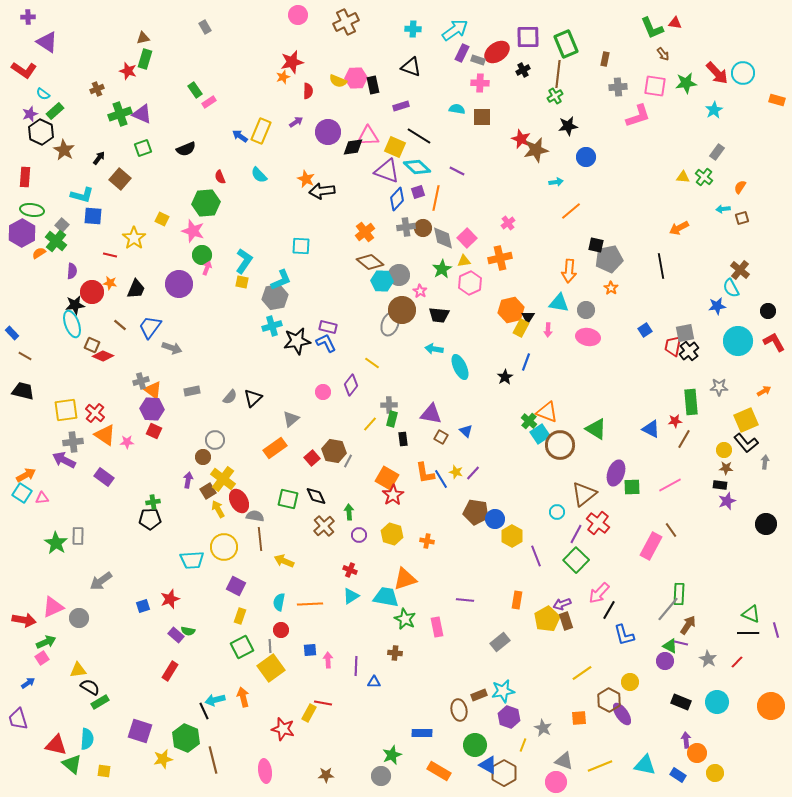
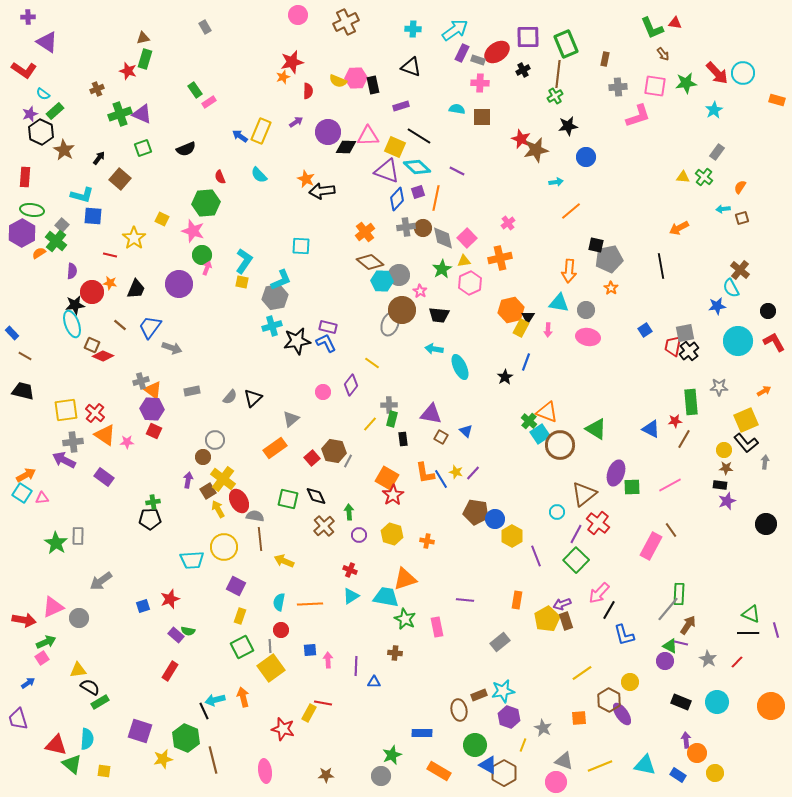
black diamond at (353, 147): moved 7 px left; rotated 10 degrees clockwise
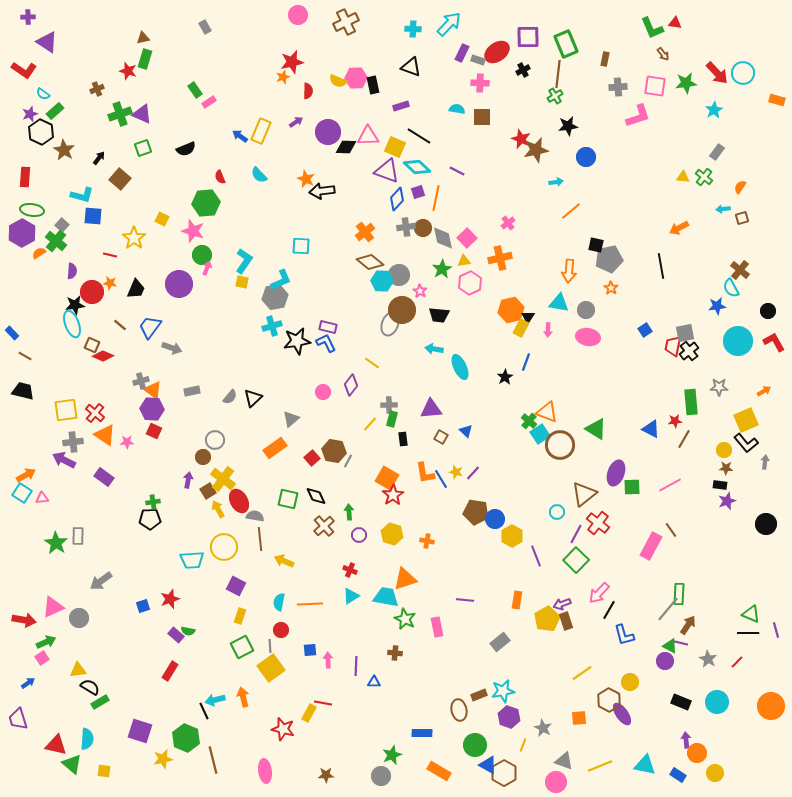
cyan arrow at (455, 30): moved 6 px left, 6 px up; rotated 12 degrees counterclockwise
purple triangle at (431, 414): moved 5 px up; rotated 15 degrees counterclockwise
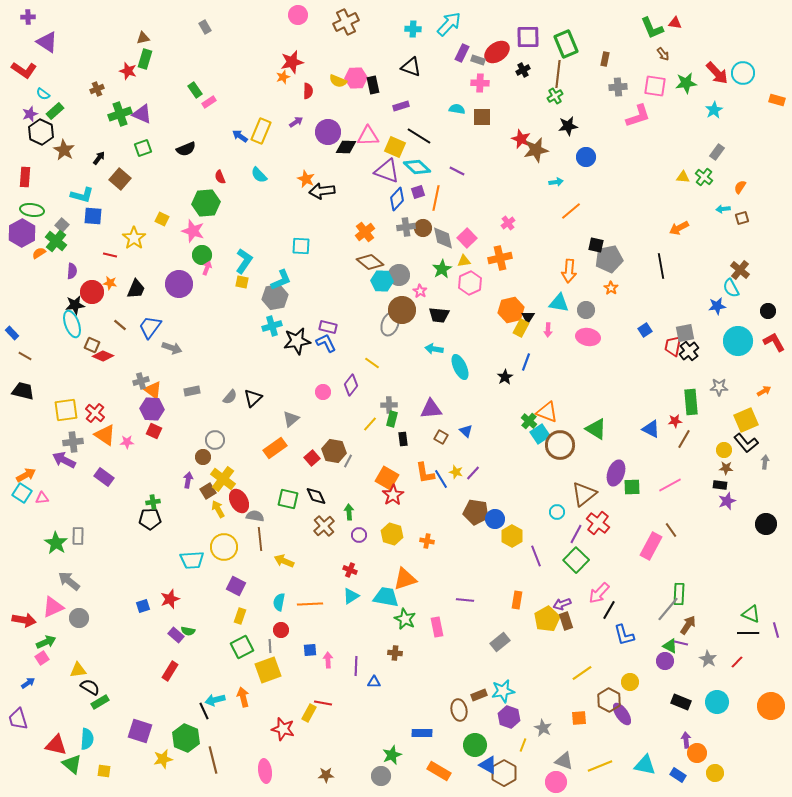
gray arrow at (101, 581): moved 32 px left; rotated 75 degrees clockwise
yellow square at (271, 668): moved 3 px left, 2 px down; rotated 16 degrees clockwise
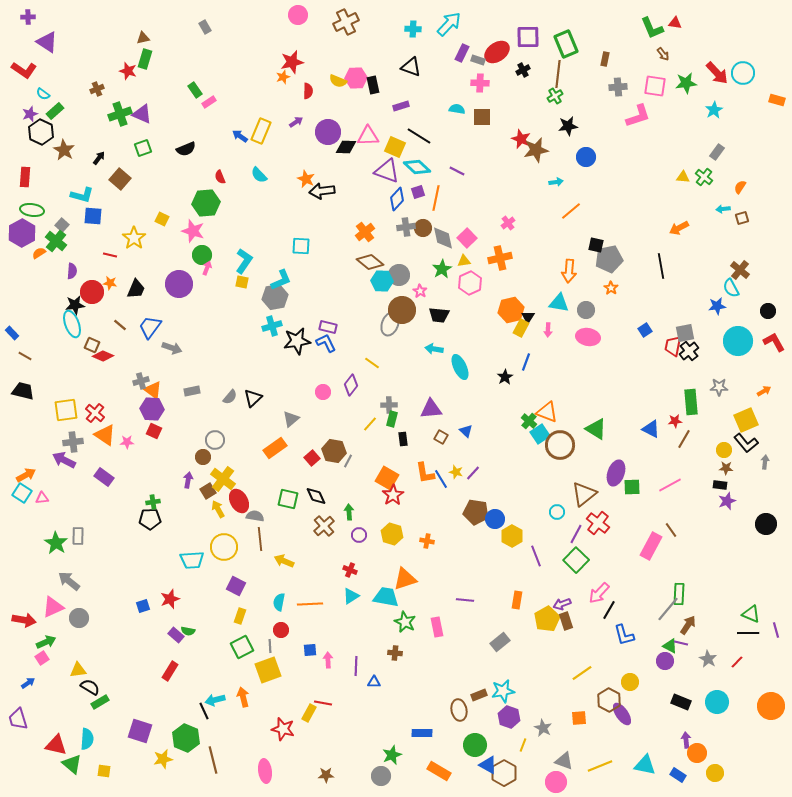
green star at (405, 619): moved 3 px down
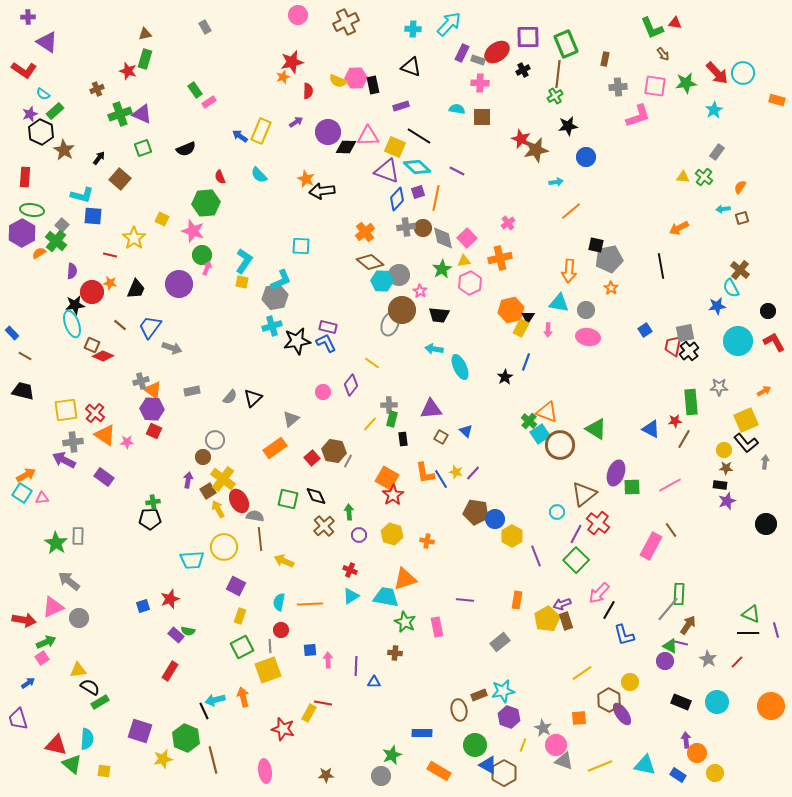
brown triangle at (143, 38): moved 2 px right, 4 px up
pink circle at (556, 782): moved 37 px up
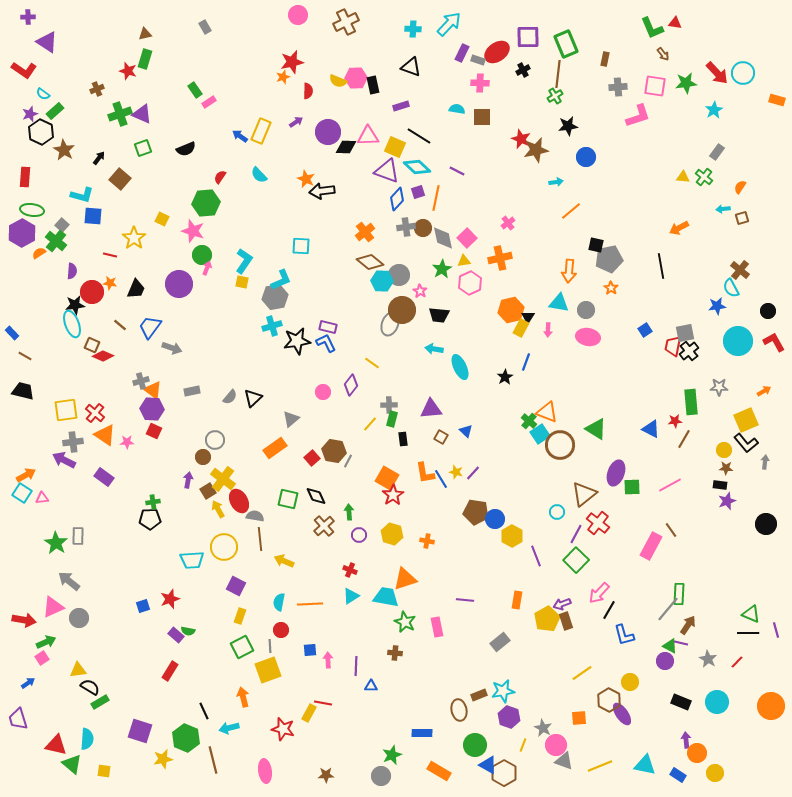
red semicircle at (220, 177): rotated 56 degrees clockwise
blue triangle at (374, 682): moved 3 px left, 4 px down
cyan arrow at (215, 700): moved 14 px right, 28 px down
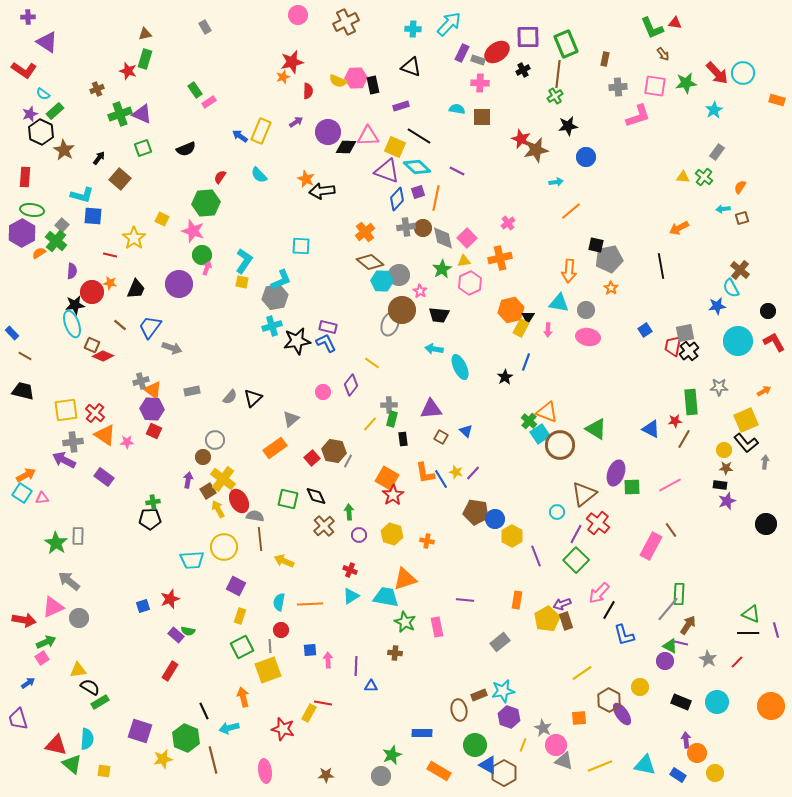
yellow circle at (630, 682): moved 10 px right, 5 px down
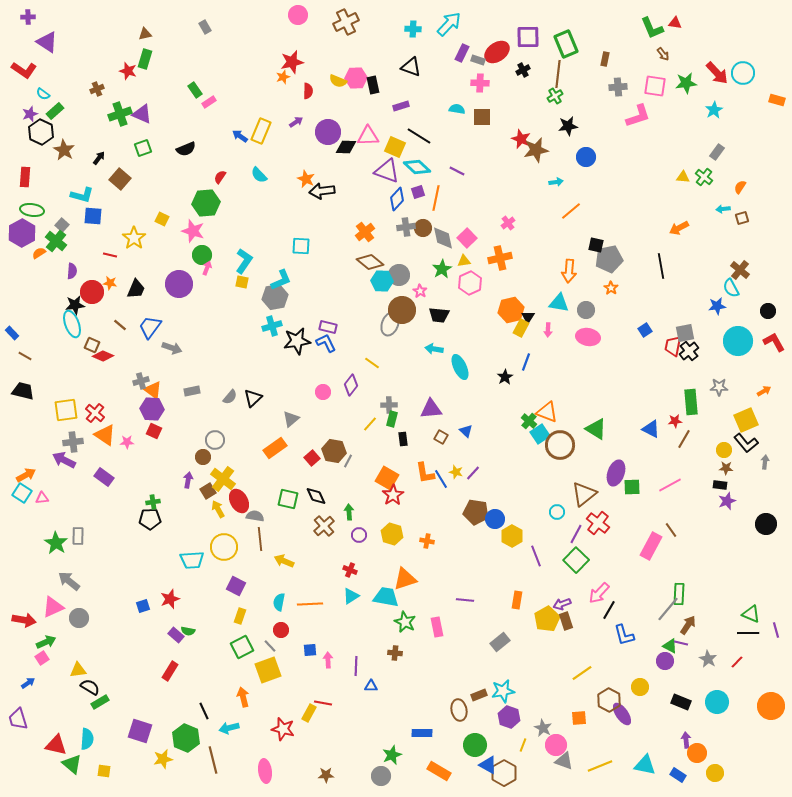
gray line at (270, 646): rotated 40 degrees counterclockwise
